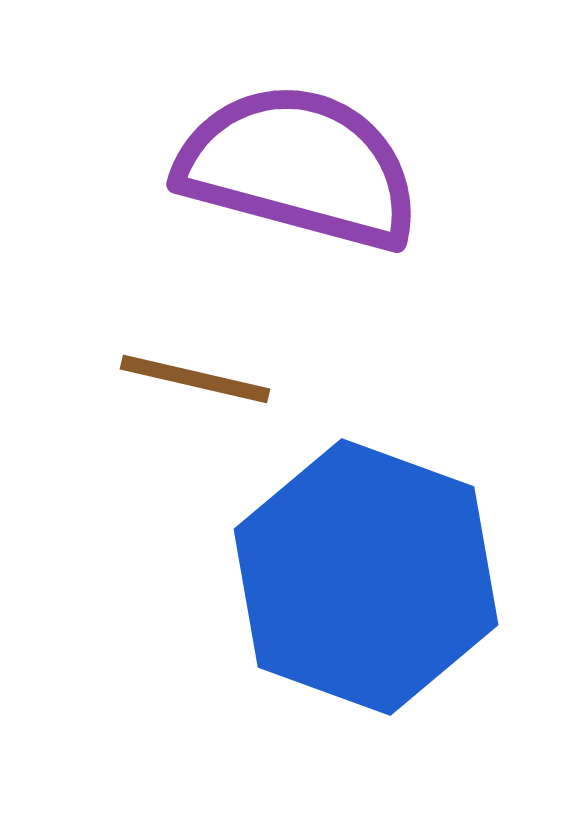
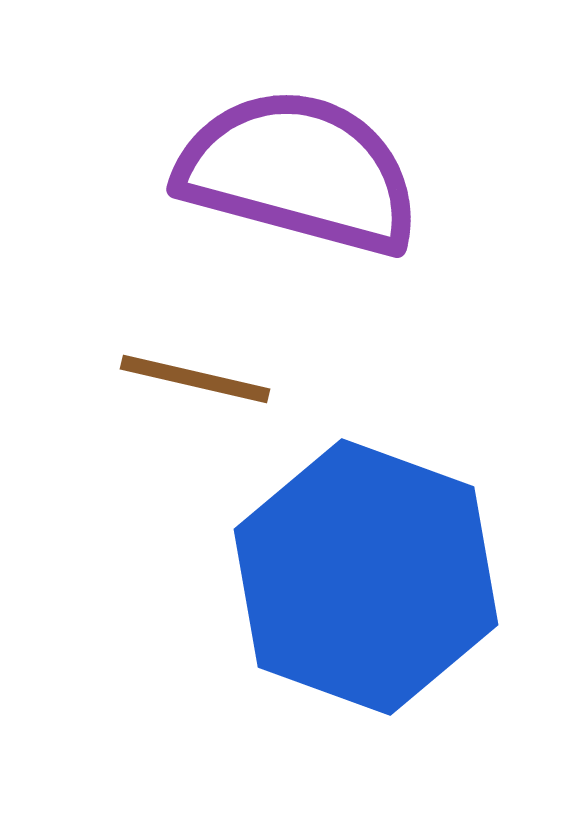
purple semicircle: moved 5 px down
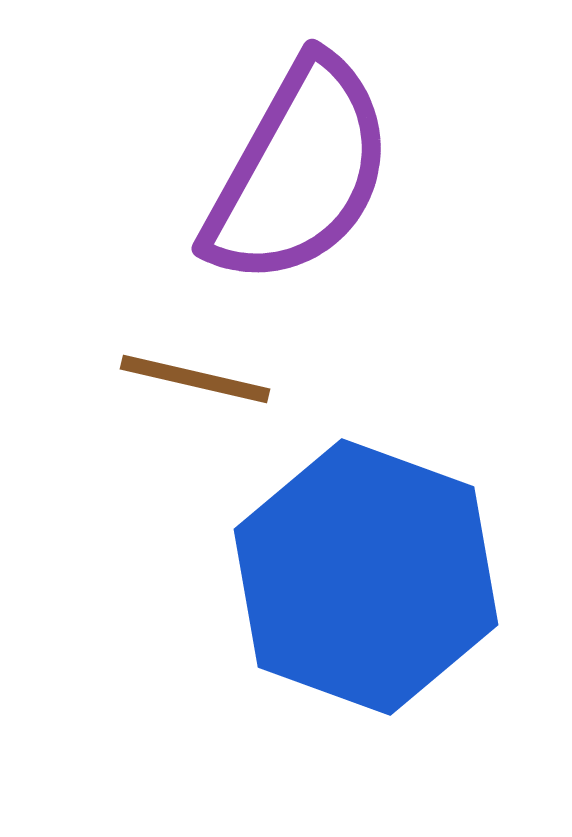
purple semicircle: rotated 104 degrees clockwise
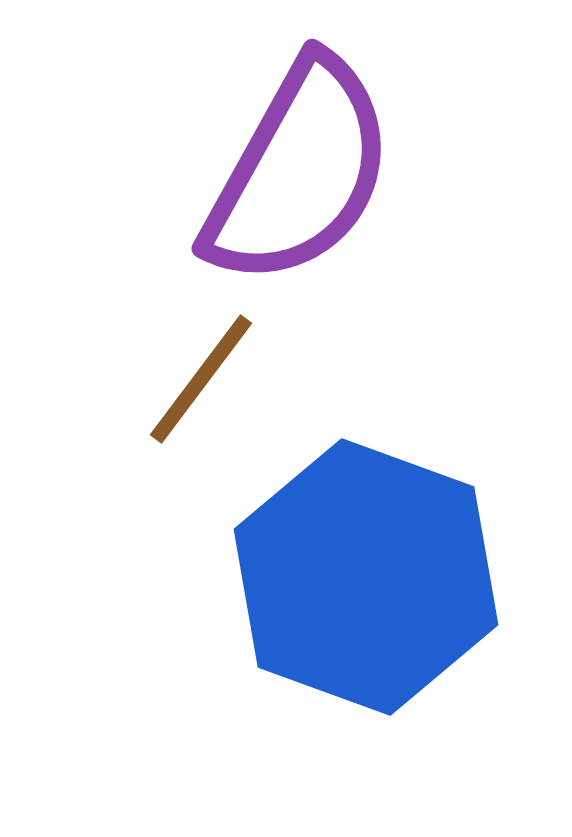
brown line: moved 6 px right; rotated 66 degrees counterclockwise
